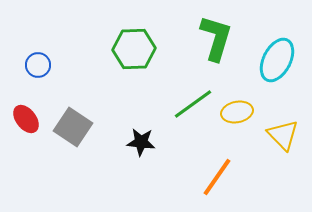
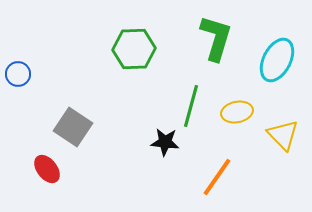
blue circle: moved 20 px left, 9 px down
green line: moved 2 px left, 2 px down; rotated 39 degrees counterclockwise
red ellipse: moved 21 px right, 50 px down
black star: moved 24 px right
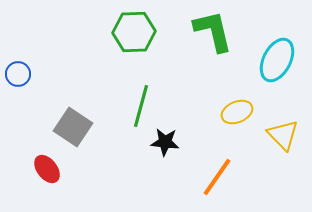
green L-shape: moved 3 px left, 7 px up; rotated 30 degrees counterclockwise
green hexagon: moved 17 px up
green line: moved 50 px left
yellow ellipse: rotated 12 degrees counterclockwise
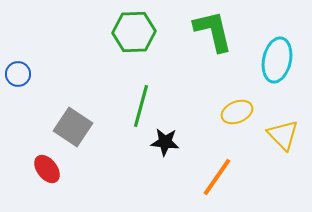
cyan ellipse: rotated 15 degrees counterclockwise
